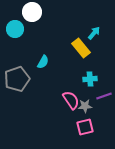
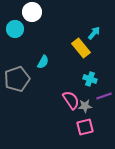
cyan cross: rotated 24 degrees clockwise
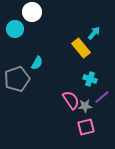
cyan semicircle: moved 6 px left, 1 px down
purple line: moved 2 px left, 1 px down; rotated 21 degrees counterclockwise
pink square: moved 1 px right
